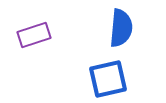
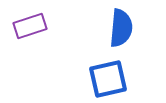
purple rectangle: moved 4 px left, 9 px up
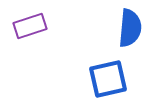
blue semicircle: moved 9 px right
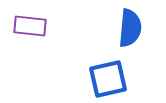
purple rectangle: rotated 24 degrees clockwise
